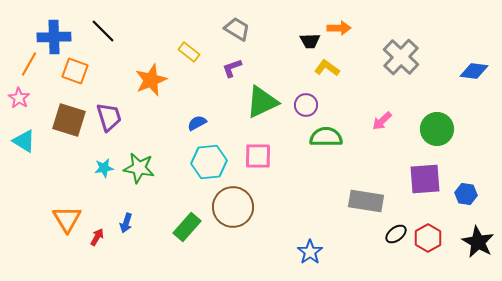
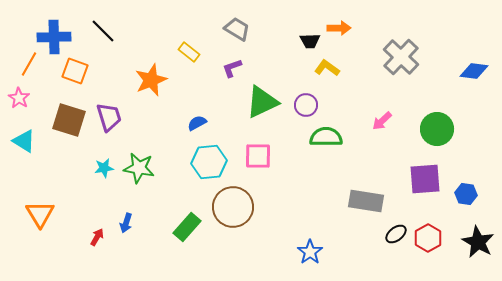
orange triangle: moved 27 px left, 5 px up
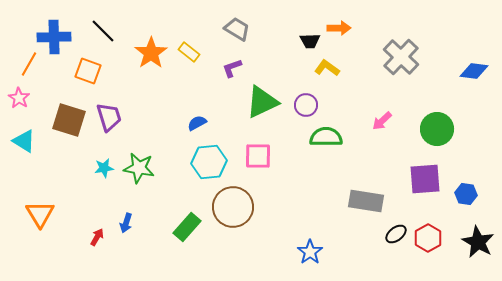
orange square: moved 13 px right
orange star: moved 27 px up; rotated 12 degrees counterclockwise
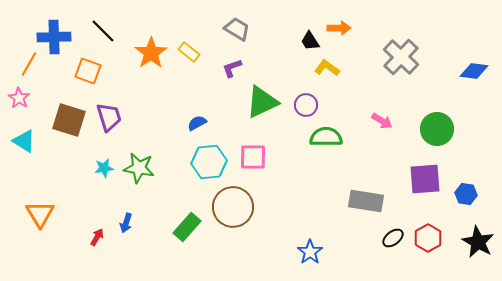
black trapezoid: rotated 60 degrees clockwise
pink arrow: rotated 105 degrees counterclockwise
pink square: moved 5 px left, 1 px down
black ellipse: moved 3 px left, 4 px down
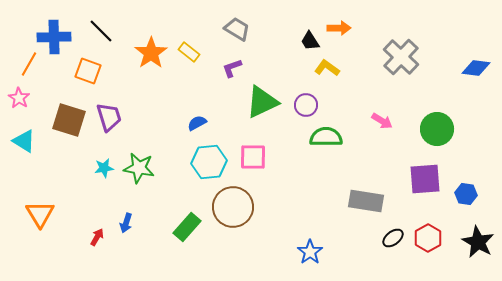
black line: moved 2 px left
blue diamond: moved 2 px right, 3 px up
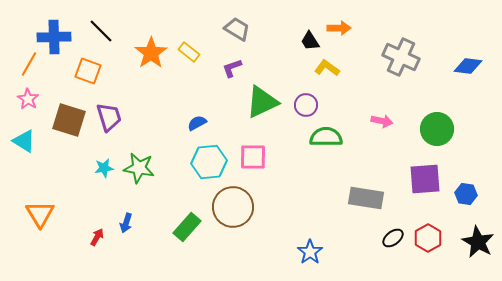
gray cross: rotated 18 degrees counterclockwise
blue diamond: moved 8 px left, 2 px up
pink star: moved 9 px right, 1 px down
pink arrow: rotated 20 degrees counterclockwise
gray rectangle: moved 3 px up
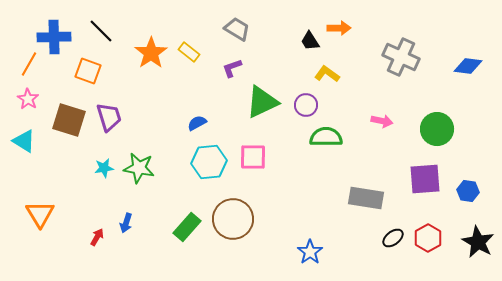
yellow L-shape: moved 6 px down
blue hexagon: moved 2 px right, 3 px up
brown circle: moved 12 px down
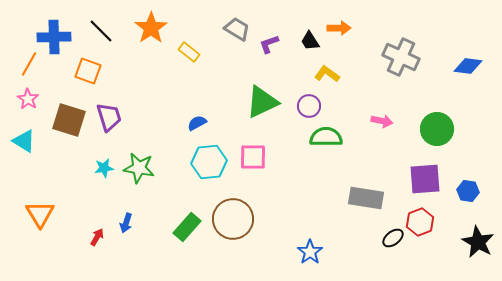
orange star: moved 25 px up
purple L-shape: moved 37 px right, 24 px up
purple circle: moved 3 px right, 1 px down
red hexagon: moved 8 px left, 16 px up; rotated 8 degrees clockwise
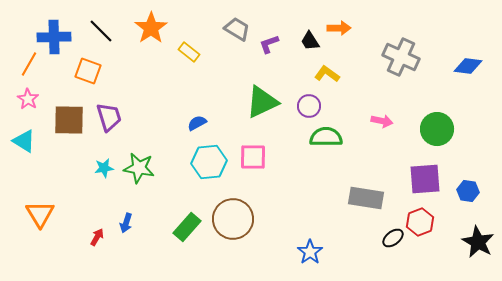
brown square: rotated 16 degrees counterclockwise
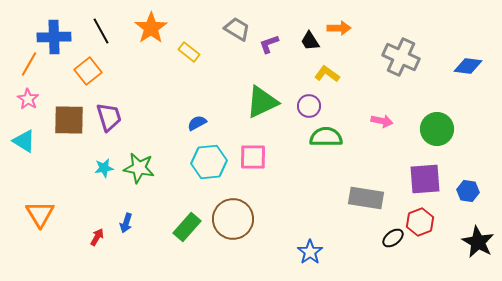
black line: rotated 16 degrees clockwise
orange square: rotated 32 degrees clockwise
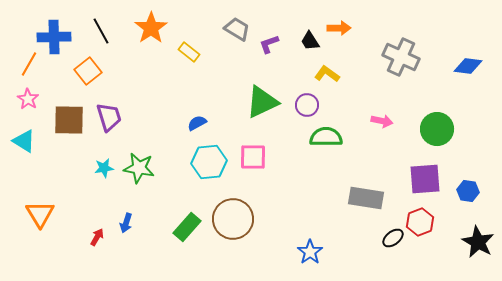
purple circle: moved 2 px left, 1 px up
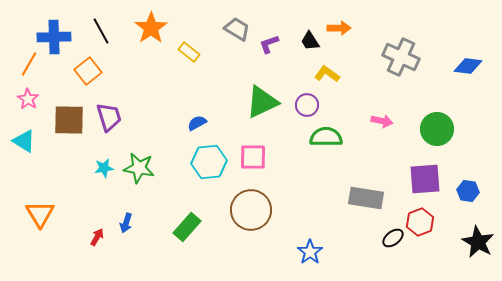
brown circle: moved 18 px right, 9 px up
